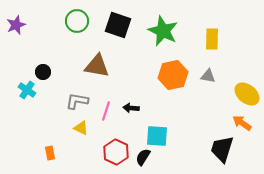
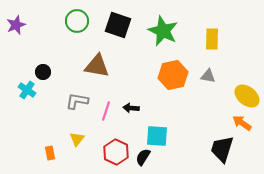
yellow ellipse: moved 2 px down
yellow triangle: moved 4 px left, 11 px down; rotated 42 degrees clockwise
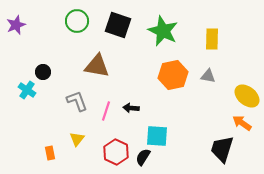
gray L-shape: rotated 60 degrees clockwise
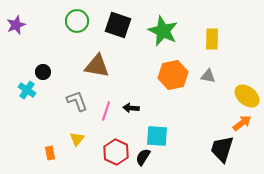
orange arrow: rotated 108 degrees clockwise
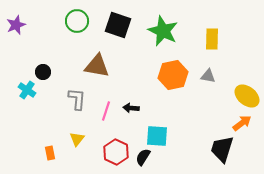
gray L-shape: moved 2 px up; rotated 25 degrees clockwise
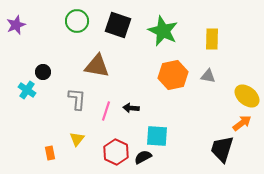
black semicircle: rotated 30 degrees clockwise
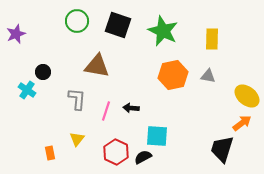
purple star: moved 9 px down
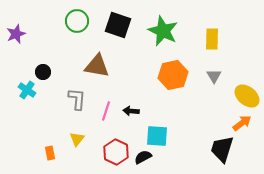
gray triangle: moved 6 px right; rotated 49 degrees clockwise
black arrow: moved 3 px down
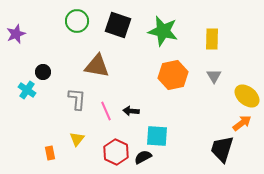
green star: rotated 12 degrees counterclockwise
pink line: rotated 42 degrees counterclockwise
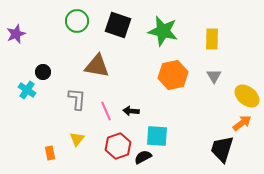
red hexagon: moved 2 px right, 6 px up; rotated 15 degrees clockwise
